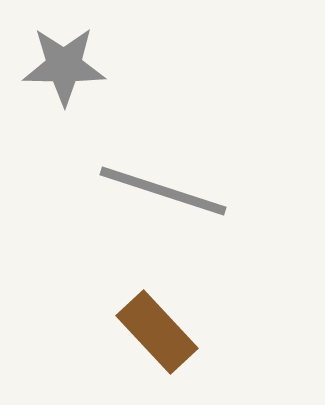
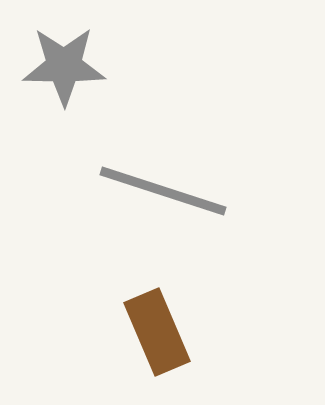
brown rectangle: rotated 20 degrees clockwise
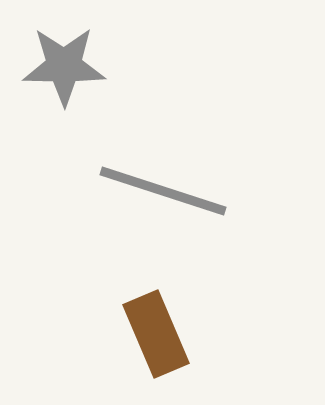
brown rectangle: moved 1 px left, 2 px down
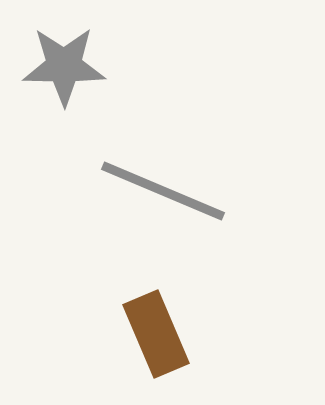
gray line: rotated 5 degrees clockwise
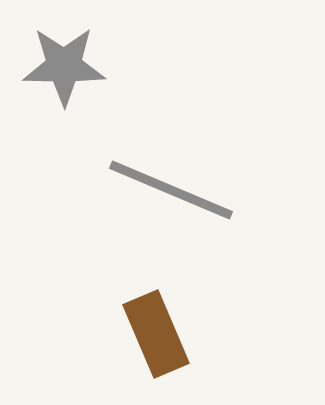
gray line: moved 8 px right, 1 px up
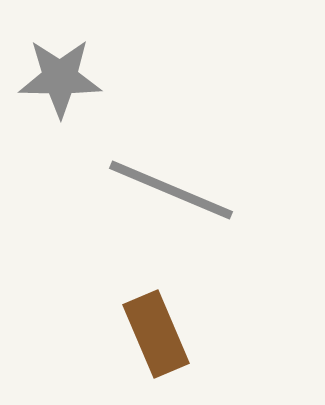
gray star: moved 4 px left, 12 px down
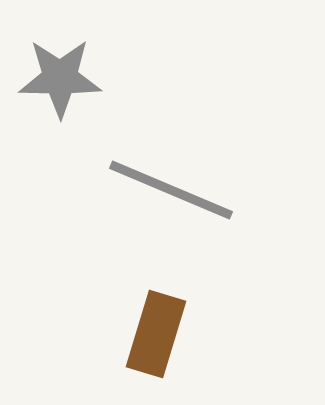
brown rectangle: rotated 40 degrees clockwise
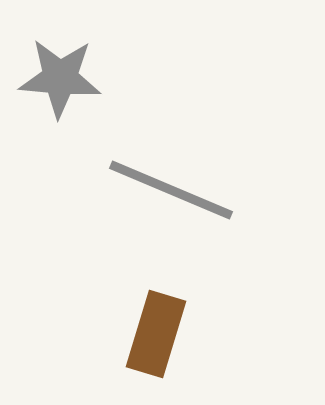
gray star: rotated 4 degrees clockwise
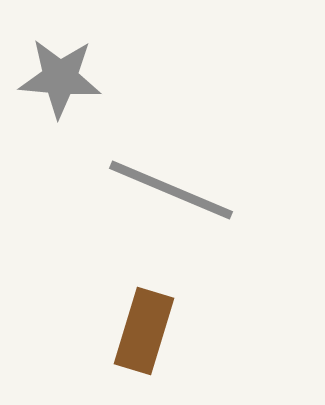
brown rectangle: moved 12 px left, 3 px up
